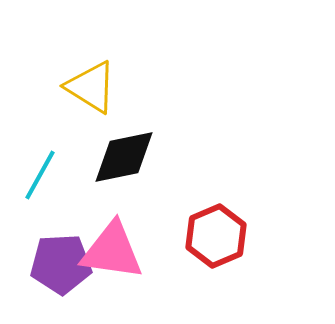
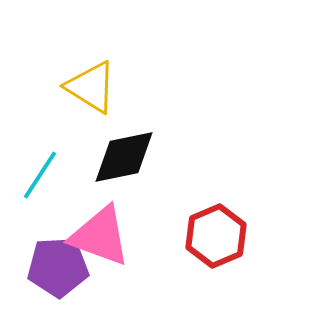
cyan line: rotated 4 degrees clockwise
pink triangle: moved 12 px left, 15 px up; rotated 12 degrees clockwise
purple pentagon: moved 3 px left, 3 px down
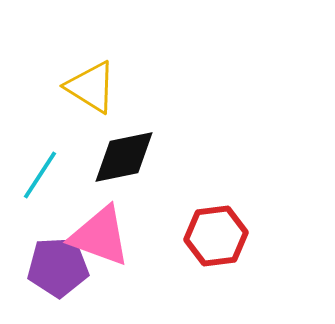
red hexagon: rotated 16 degrees clockwise
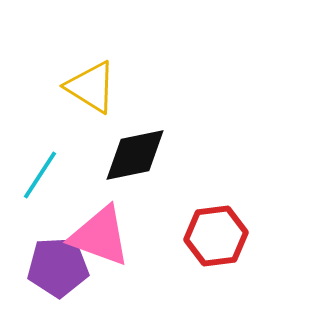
black diamond: moved 11 px right, 2 px up
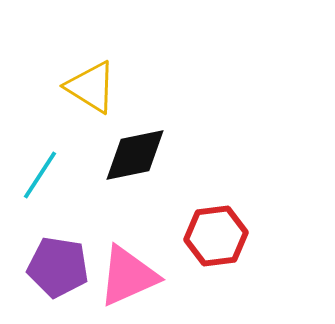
pink triangle: moved 28 px right, 40 px down; rotated 44 degrees counterclockwise
purple pentagon: rotated 12 degrees clockwise
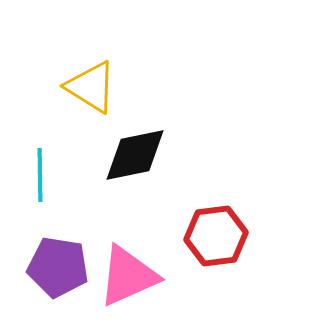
cyan line: rotated 34 degrees counterclockwise
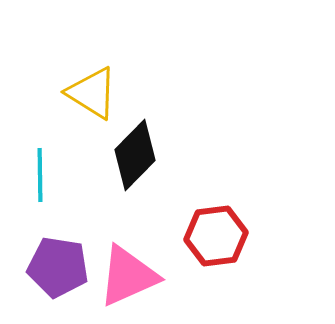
yellow triangle: moved 1 px right, 6 px down
black diamond: rotated 34 degrees counterclockwise
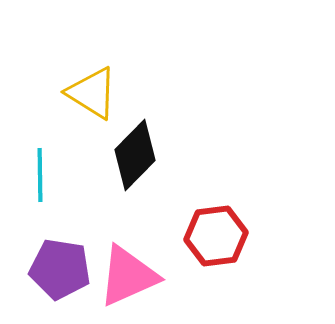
purple pentagon: moved 2 px right, 2 px down
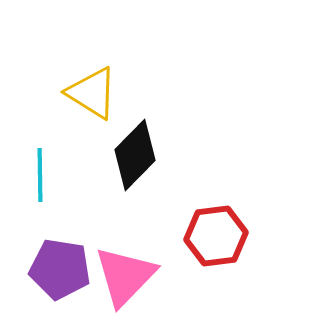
pink triangle: moved 3 px left; rotated 22 degrees counterclockwise
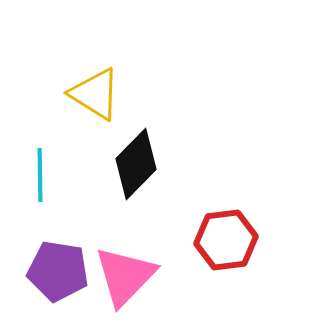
yellow triangle: moved 3 px right, 1 px down
black diamond: moved 1 px right, 9 px down
red hexagon: moved 10 px right, 4 px down
purple pentagon: moved 2 px left, 2 px down
